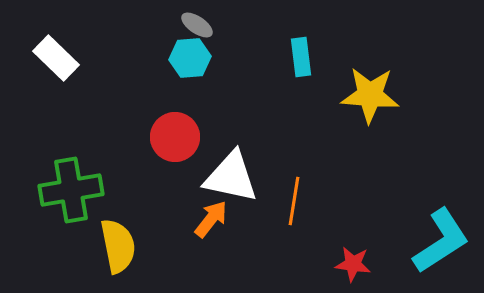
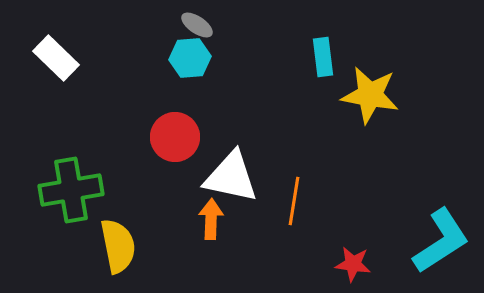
cyan rectangle: moved 22 px right
yellow star: rotated 6 degrees clockwise
orange arrow: rotated 36 degrees counterclockwise
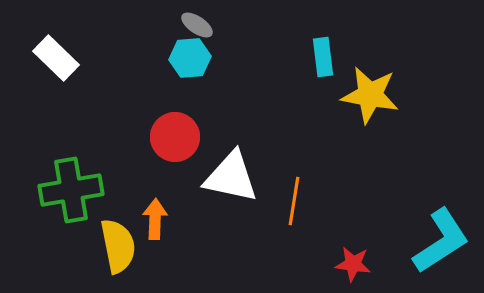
orange arrow: moved 56 px left
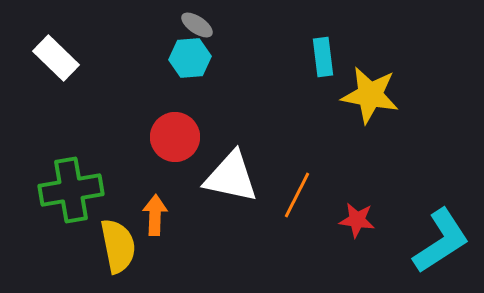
orange line: moved 3 px right, 6 px up; rotated 18 degrees clockwise
orange arrow: moved 4 px up
red star: moved 4 px right, 44 px up
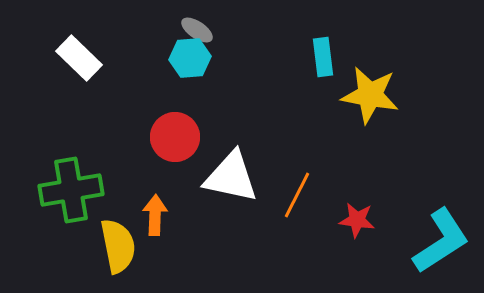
gray ellipse: moved 5 px down
white rectangle: moved 23 px right
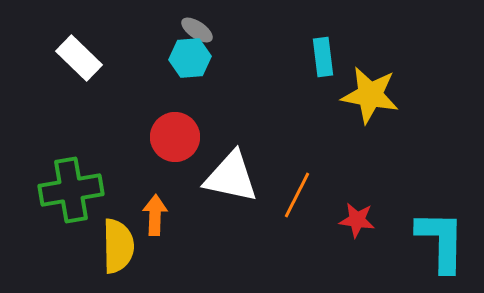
cyan L-shape: rotated 56 degrees counterclockwise
yellow semicircle: rotated 10 degrees clockwise
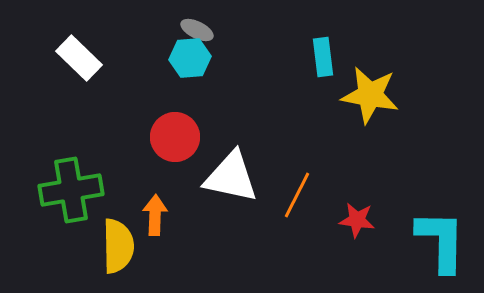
gray ellipse: rotated 8 degrees counterclockwise
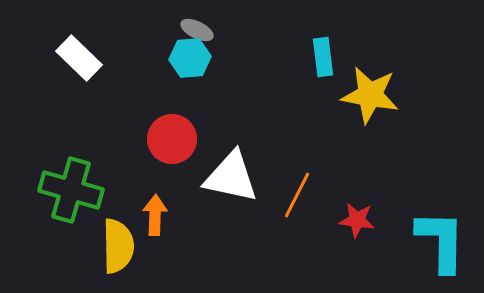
red circle: moved 3 px left, 2 px down
green cross: rotated 26 degrees clockwise
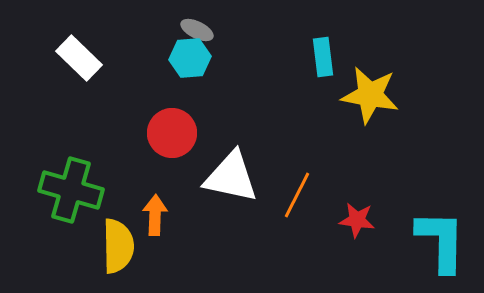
red circle: moved 6 px up
